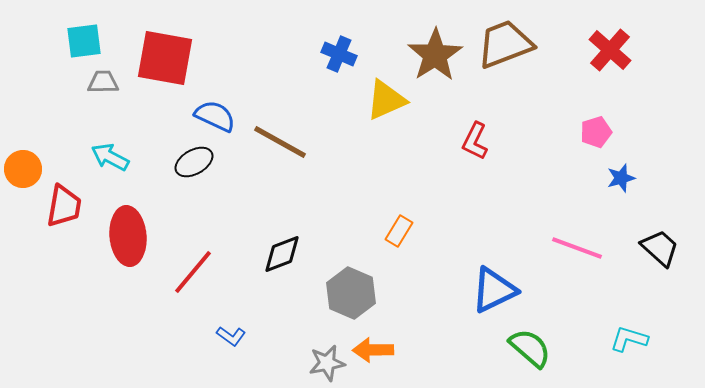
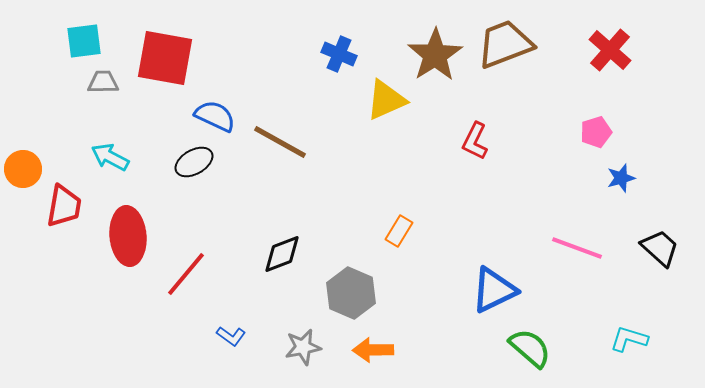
red line: moved 7 px left, 2 px down
gray star: moved 24 px left, 16 px up
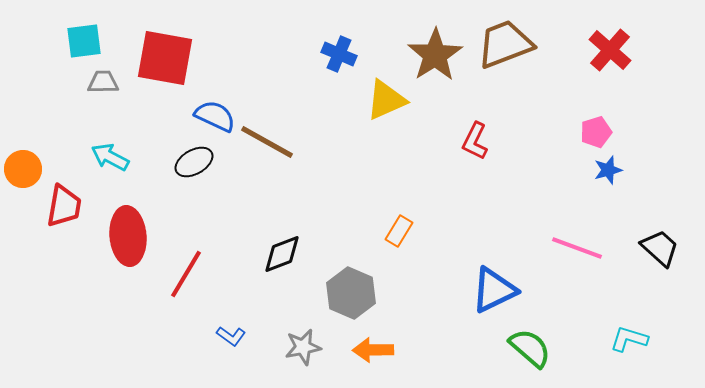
brown line: moved 13 px left
blue star: moved 13 px left, 8 px up
red line: rotated 9 degrees counterclockwise
